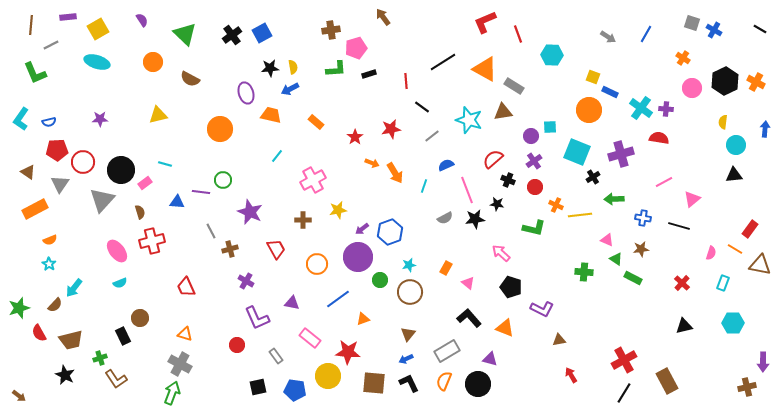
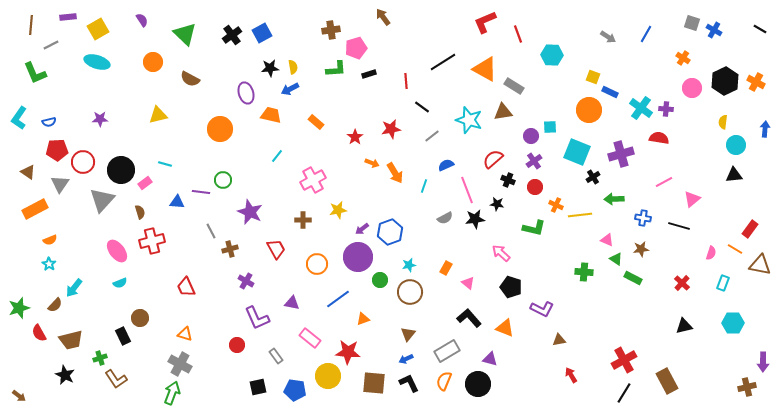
cyan L-shape at (21, 119): moved 2 px left, 1 px up
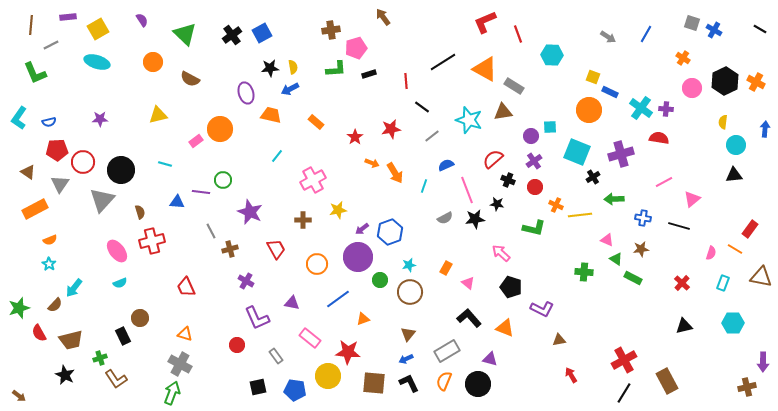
pink rectangle at (145, 183): moved 51 px right, 42 px up
brown triangle at (760, 265): moved 1 px right, 12 px down
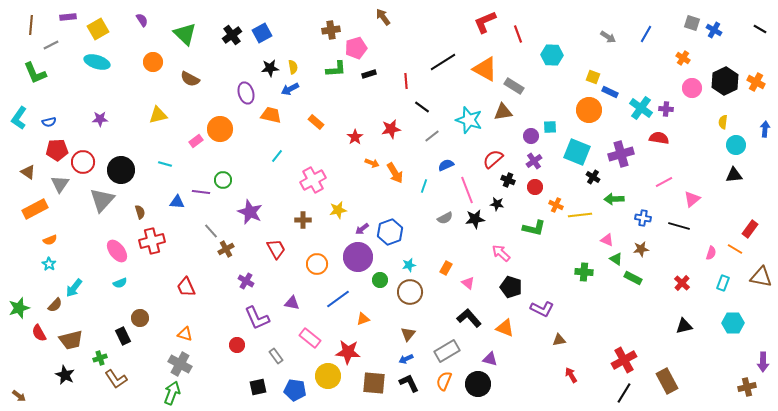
black cross at (593, 177): rotated 24 degrees counterclockwise
gray line at (211, 231): rotated 14 degrees counterclockwise
brown cross at (230, 249): moved 4 px left; rotated 14 degrees counterclockwise
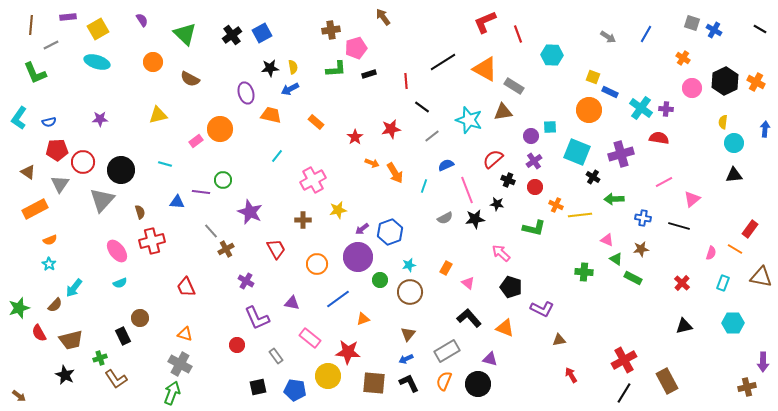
cyan circle at (736, 145): moved 2 px left, 2 px up
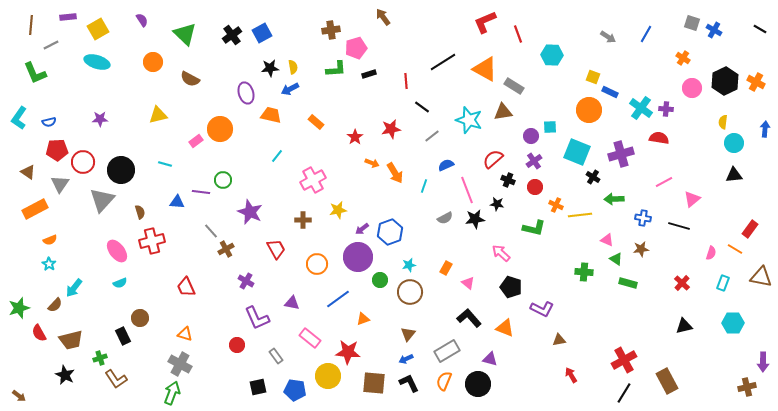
green rectangle at (633, 278): moved 5 px left, 5 px down; rotated 12 degrees counterclockwise
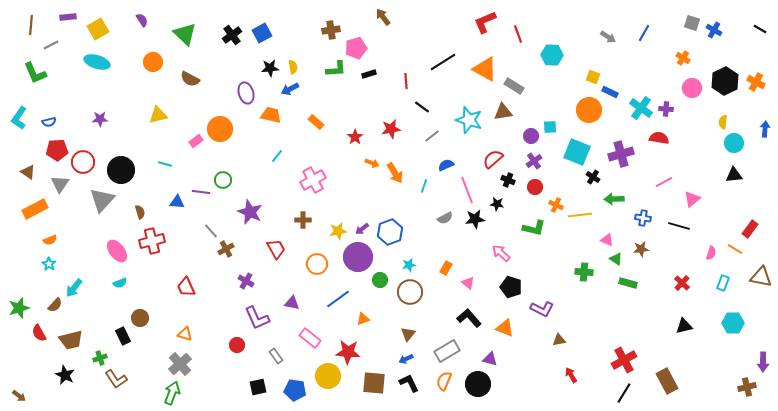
blue line at (646, 34): moved 2 px left, 1 px up
yellow star at (338, 210): moved 21 px down
gray cross at (180, 364): rotated 20 degrees clockwise
